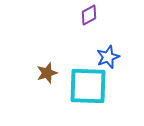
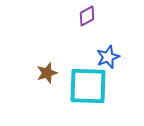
purple diamond: moved 2 px left, 1 px down
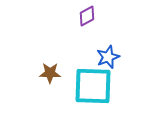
brown star: moved 3 px right; rotated 20 degrees clockwise
cyan square: moved 5 px right
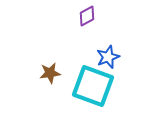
brown star: rotated 10 degrees counterclockwise
cyan square: rotated 18 degrees clockwise
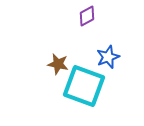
brown star: moved 8 px right, 9 px up; rotated 20 degrees clockwise
cyan square: moved 9 px left
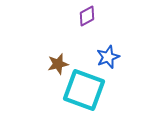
brown star: rotated 25 degrees counterclockwise
cyan square: moved 4 px down
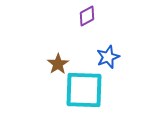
brown star: rotated 20 degrees counterclockwise
cyan square: rotated 18 degrees counterclockwise
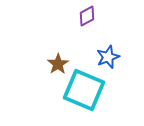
cyan square: rotated 21 degrees clockwise
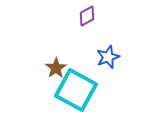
brown star: moved 2 px left, 4 px down
cyan square: moved 8 px left; rotated 6 degrees clockwise
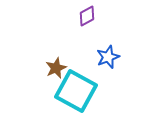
brown star: rotated 10 degrees clockwise
cyan square: moved 1 px down
